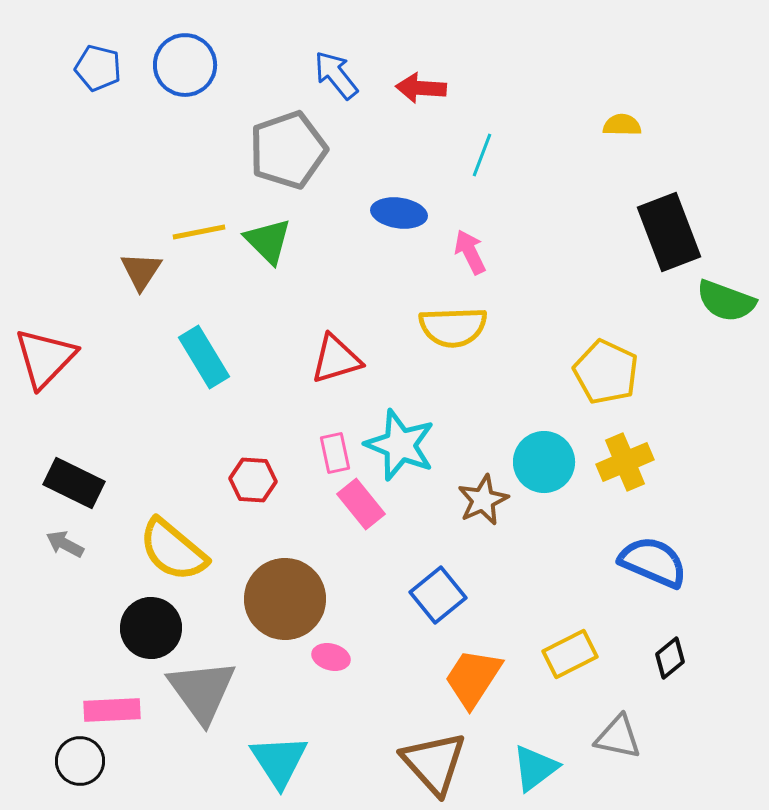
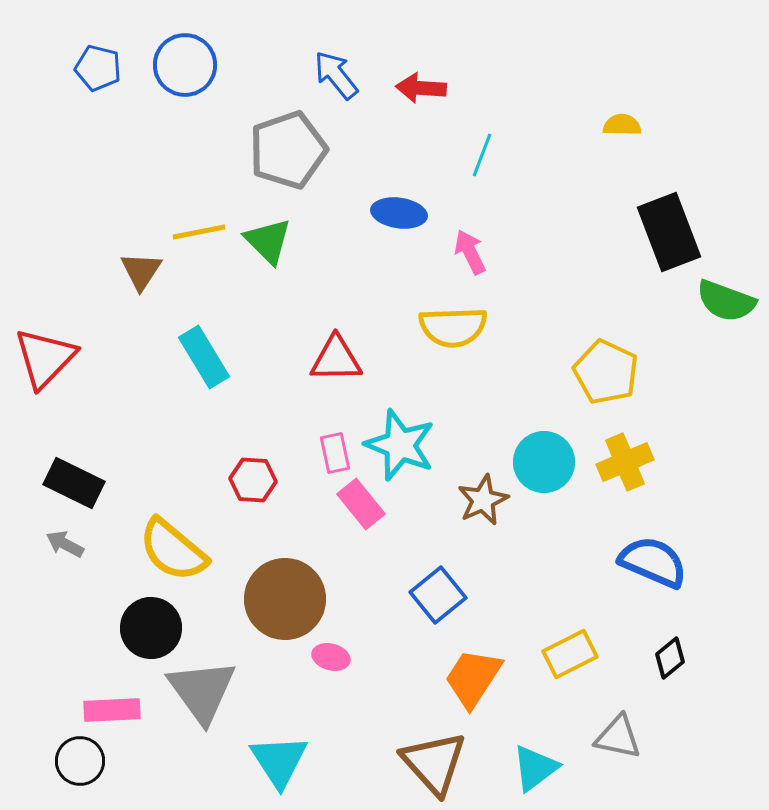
red triangle at (336, 359): rotated 16 degrees clockwise
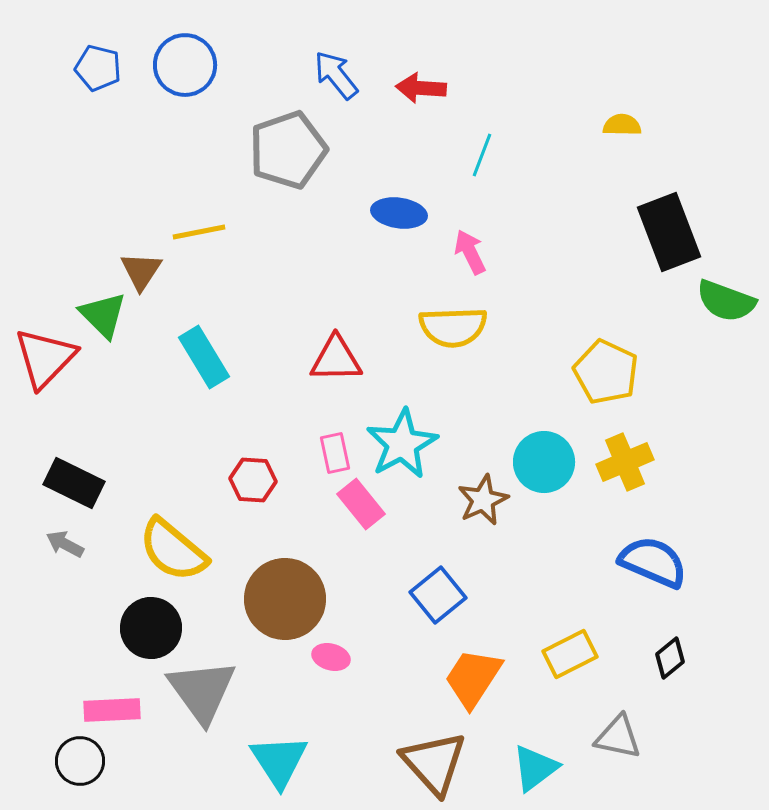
green triangle at (268, 241): moved 165 px left, 74 px down
cyan star at (400, 445): moved 2 px right, 1 px up; rotated 22 degrees clockwise
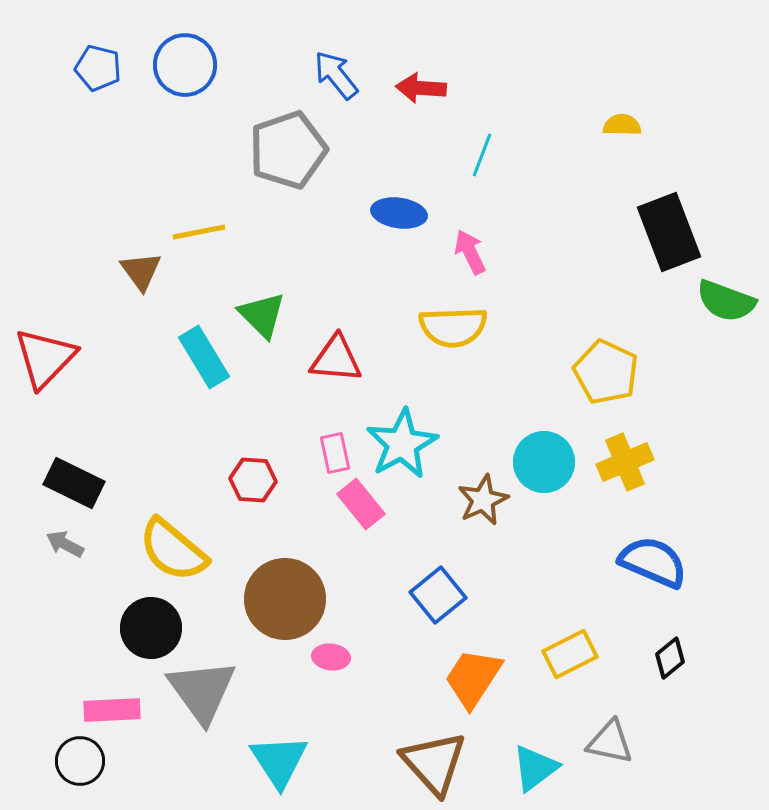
brown triangle at (141, 271): rotated 9 degrees counterclockwise
green triangle at (103, 315): moved 159 px right
red triangle at (336, 359): rotated 6 degrees clockwise
pink ellipse at (331, 657): rotated 9 degrees counterclockwise
gray triangle at (618, 737): moved 8 px left, 5 px down
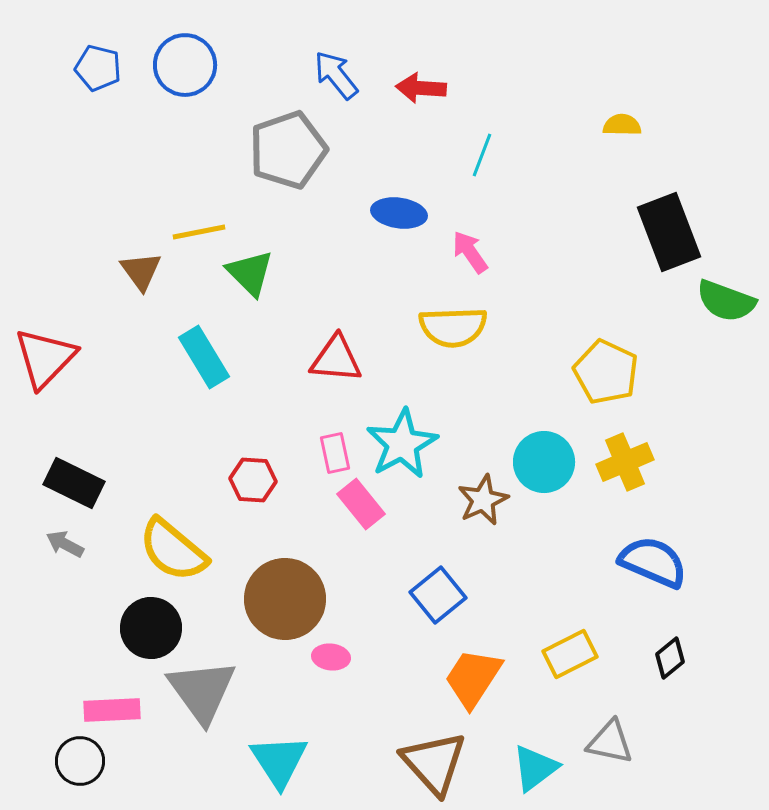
pink arrow at (470, 252): rotated 9 degrees counterclockwise
green triangle at (262, 315): moved 12 px left, 42 px up
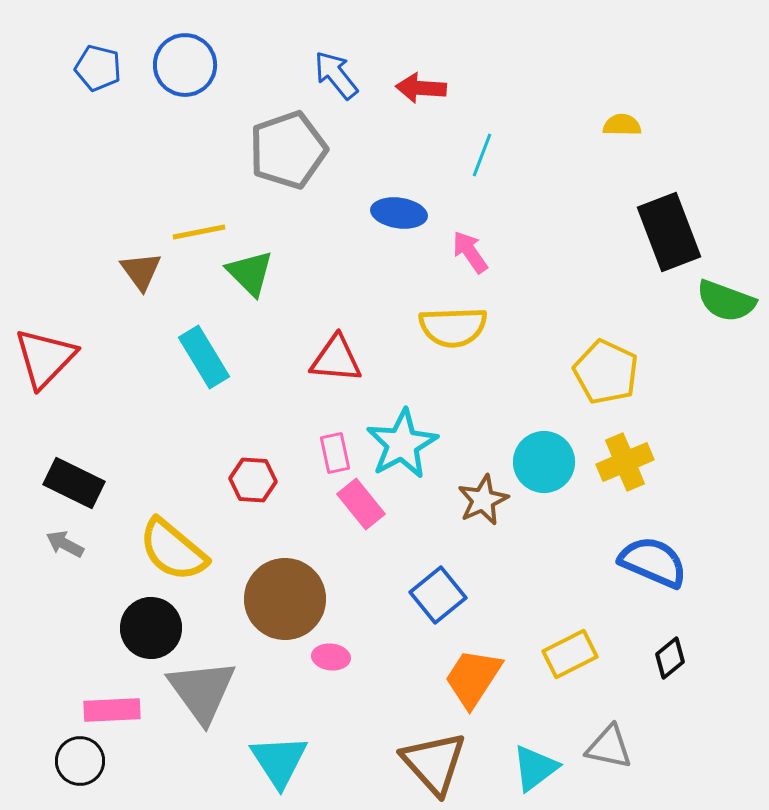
gray triangle at (610, 742): moved 1 px left, 5 px down
